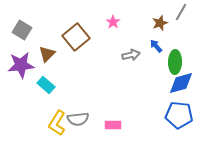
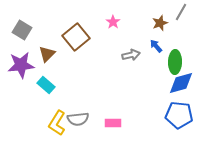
pink rectangle: moved 2 px up
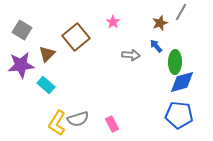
gray arrow: rotated 18 degrees clockwise
blue diamond: moved 1 px right, 1 px up
gray semicircle: rotated 10 degrees counterclockwise
pink rectangle: moved 1 px left, 1 px down; rotated 63 degrees clockwise
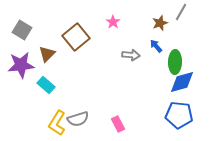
pink rectangle: moved 6 px right
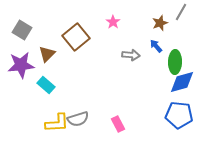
yellow L-shape: rotated 125 degrees counterclockwise
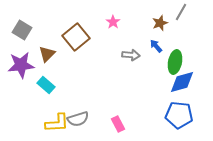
green ellipse: rotated 10 degrees clockwise
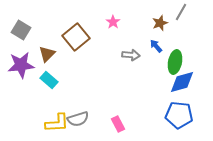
gray square: moved 1 px left
cyan rectangle: moved 3 px right, 5 px up
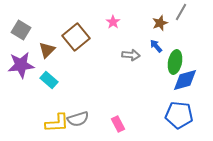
brown triangle: moved 4 px up
blue diamond: moved 3 px right, 2 px up
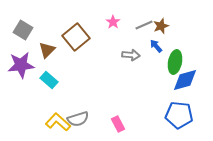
gray line: moved 37 px left, 13 px down; rotated 36 degrees clockwise
brown star: moved 1 px right, 3 px down
gray square: moved 2 px right
yellow L-shape: moved 1 px right, 1 px up; rotated 135 degrees counterclockwise
